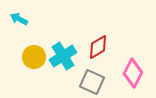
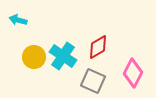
cyan arrow: moved 1 px left, 1 px down; rotated 12 degrees counterclockwise
cyan cross: rotated 24 degrees counterclockwise
gray square: moved 1 px right, 1 px up
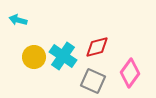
red diamond: moved 1 px left; rotated 15 degrees clockwise
pink diamond: moved 3 px left; rotated 8 degrees clockwise
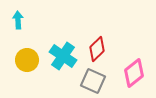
cyan arrow: rotated 72 degrees clockwise
red diamond: moved 2 px down; rotated 30 degrees counterclockwise
yellow circle: moved 7 px left, 3 px down
pink diamond: moved 4 px right; rotated 16 degrees clockwise
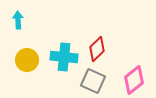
cyan cross: moved 1 px right, 1 px down; rotated 28 degrees counterclockwise
pink diamond: moved 7 px down
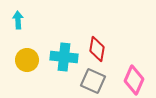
red diamond: rotated 35 degrees counterclockwise
pink diamond: rotated 28 degrees counterclockwise
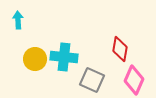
red diamond: moved 23 px right
yellow circle: moved 8 px right, 1 px up
gray square: moved 1 px left, 1 px up
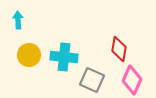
red diamond: moved 1 px left
yellow circle: moved 6 px left, 4 px up
pink diamond: moved 2 px left
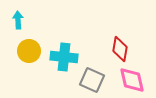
red diamond: moved 1 px right
yellow circle: moved 4 px up
pink diamond: rotated 36 degrees counterclockwise
